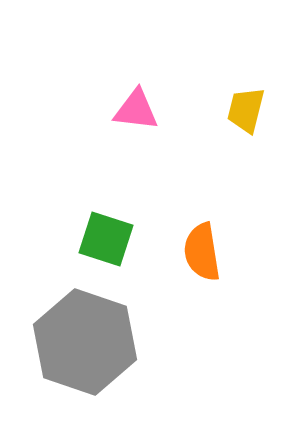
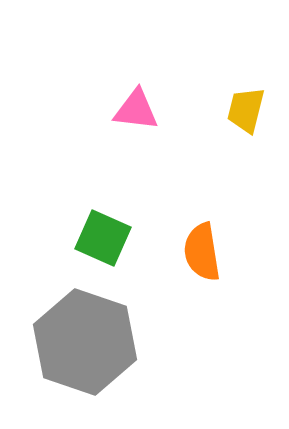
green square: moved 3 px left, 1 px up; rotated 6 degrees clockwise
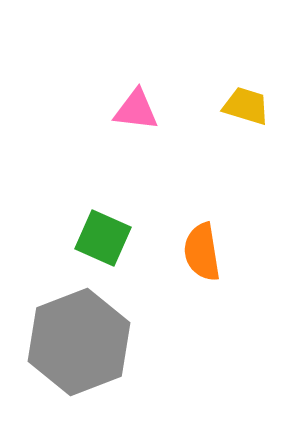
yellow trapezoid: moved 4 px up; rotated 93 degrees clockwise
gray hexagon: moved 6 px left; rotated 20 degrees clockwise
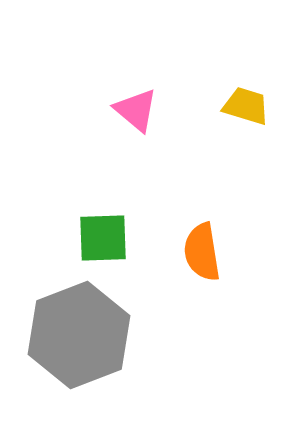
pink triangle: rotated 33 degrees clockwise
green square: rotated 26 degrees counterclockwise
gray hexagon: moved 7 px up
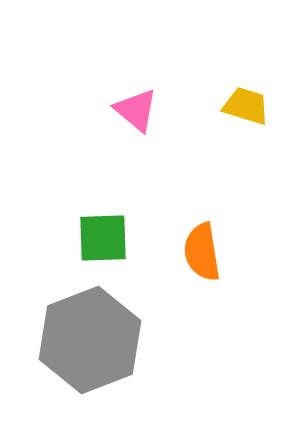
gray hexagon: moved 11 px right, 5 px down
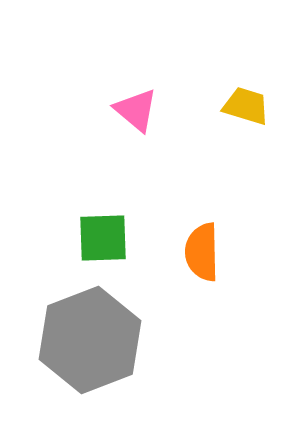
orange semicircle: rotated 8 degrees clockwise
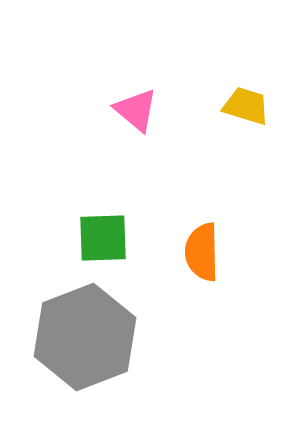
gray hexagon: moved 5 px left, 3 px up
